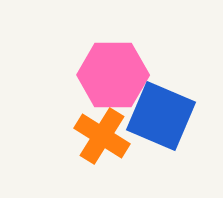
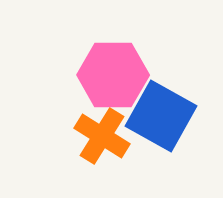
blue square: rotated 6 degrees clockwise
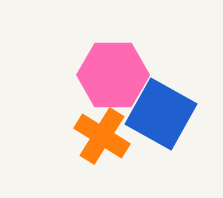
blue square: moved 2 px up
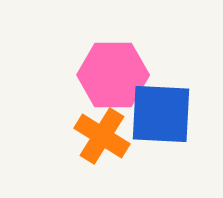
blue square: rotated 26 degrees counterclockwise
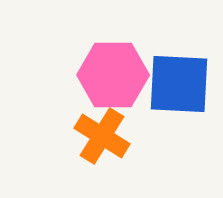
blue square: moved 18 px right, 30 px up
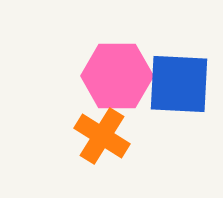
pink hexagon: moved 4 px right, 1 px down
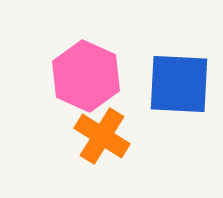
pink hexagon: moved 31 px left; rotated 24 degrees clockwise
